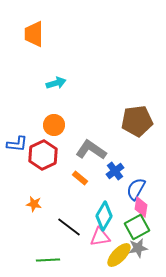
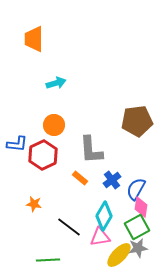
orange trapezoid: moved 5 px down
gray L-shape: rotated 128 degrees counterclockwise
blue cross: moved 3 px left, 9 px down
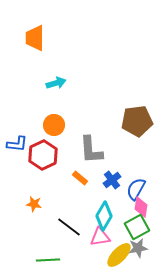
orange trapezoid: moved 1 px right, 1 px up
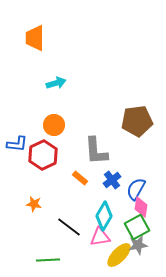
gray L-shape: moved 5 px right, 1 px down
gray star: moved 3 px up
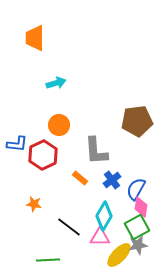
orange circle: moved 5 px right
pink triangle: rotated 10 degrees clockwise
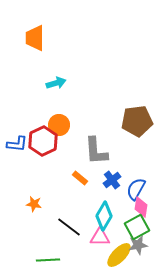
red hexagon: moved 14 px up
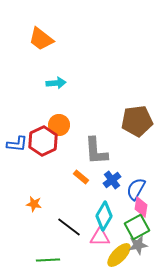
orange trapezoid: moved 6 px right, 1 px down; rotated 52 degrees counterclockwise
cyan arrow: rotated 12 degrees clockwise
orange rectangle: moved 1 px right, 1 px up
